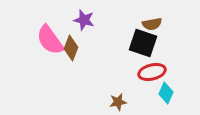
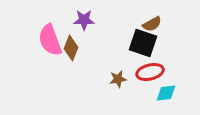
purple star: rotated 15 degrees counterclockwise
brown semicircle: rotated 18 degrees counterclockwise
pink semicircle: rotated 16 degrees clockwise
red ellipse: moved 2 px left
cyan diamond: rotated 60 degrees clockwise
brown star: moved 23 px up
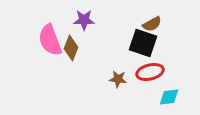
brown star: rotated 18 degrees clockwise
cyan diamond: moved 3 px right, 4 px down
